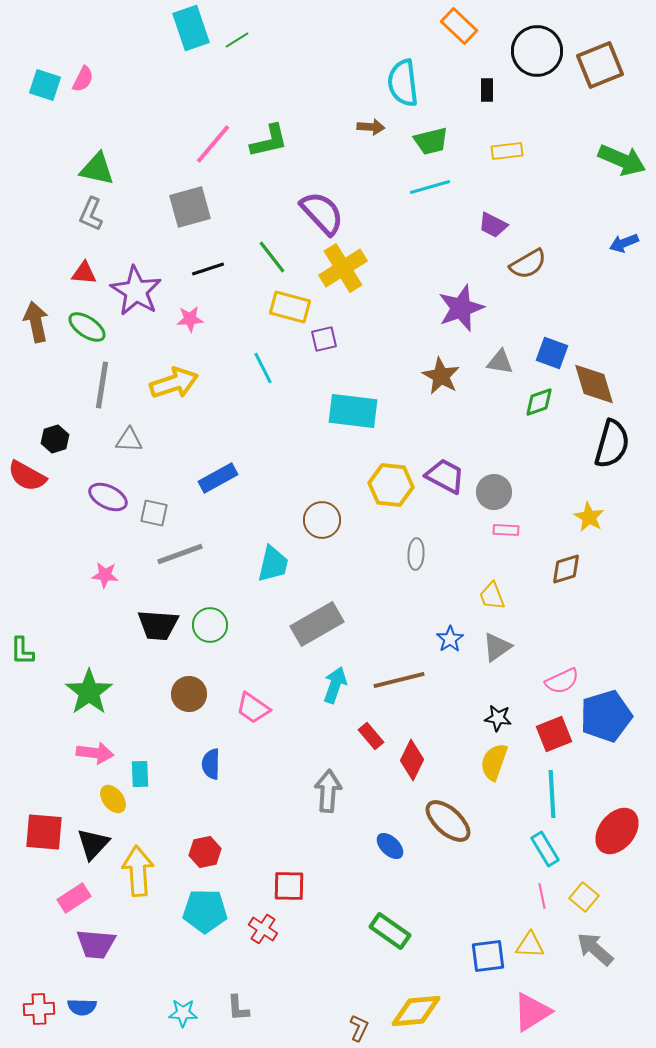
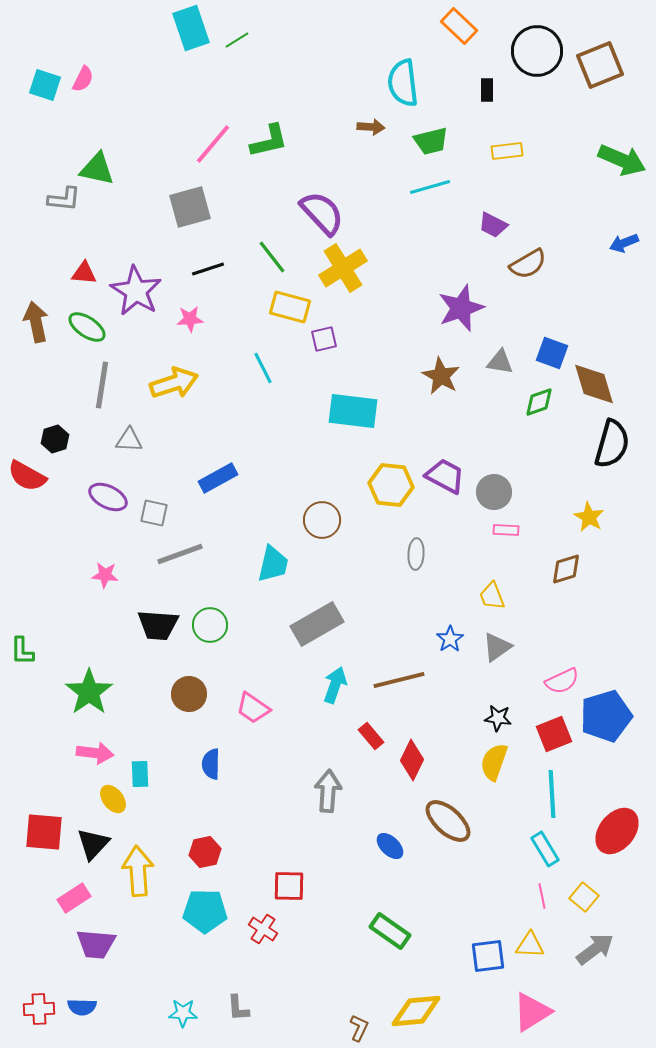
gray L-shape at (91, 214): moved 27 px left, 15 px up; rotated 108 degrees counterclockwise
gray arrow at (595, 949): rotated 102 degrees clockwise
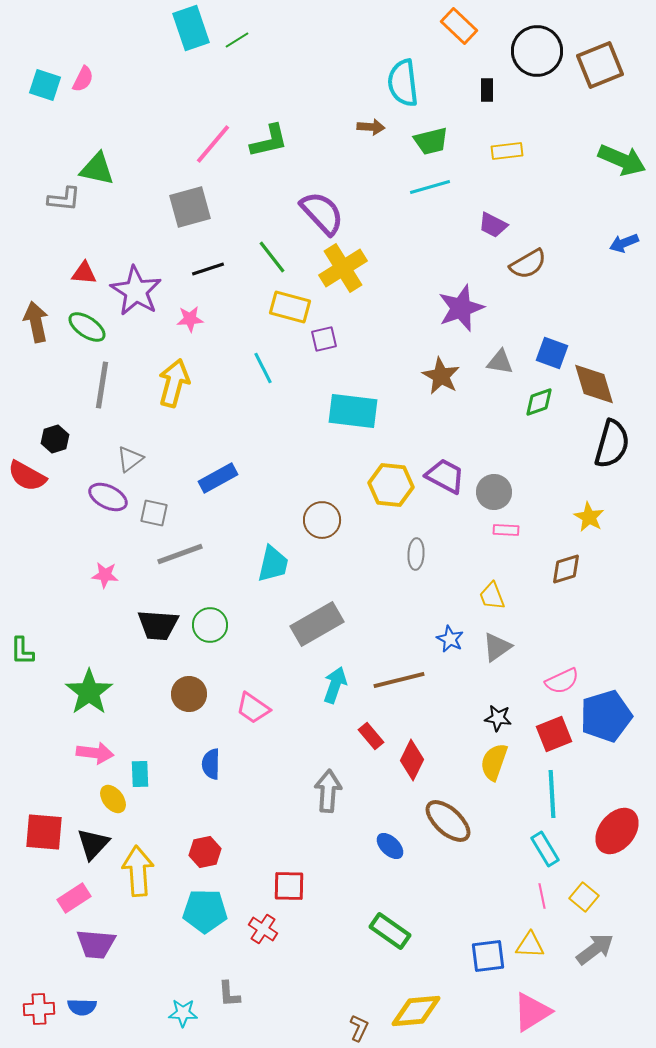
yellow arrow at (174, 383): rotated 57 degrees counterclockwise
gray triangle at (129, 440): moved 1 px right, 19 px down; rotated 40 degrees counterclockwise
blue star at (450, 639): rotated 12 degrees counterclockwise
gray L-shape at (238, 1008): moved 9 px left, 14 px up
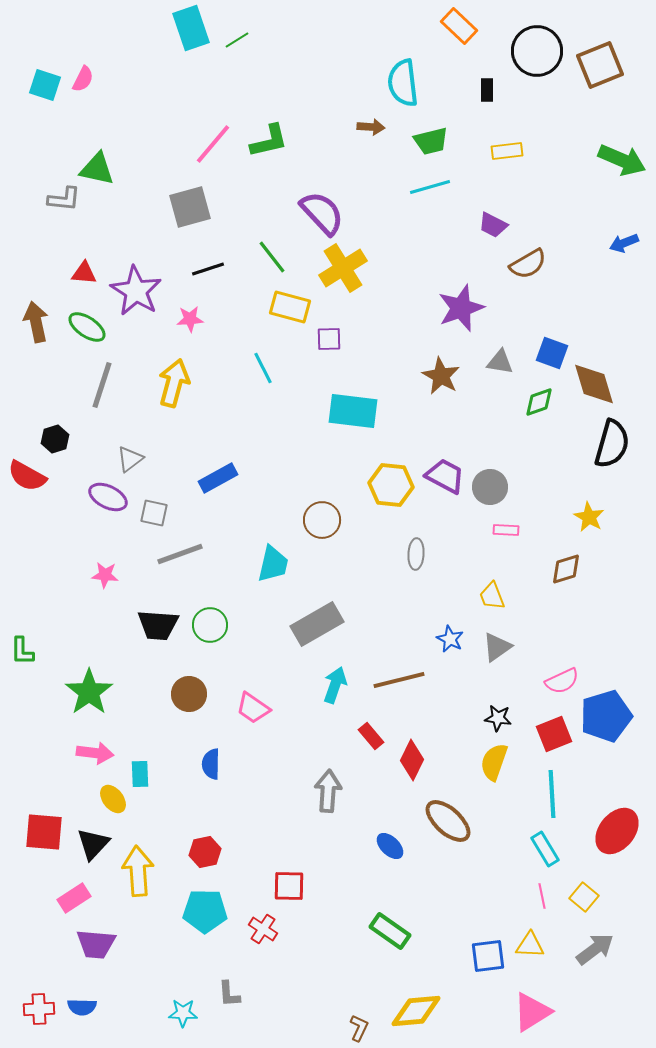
purple square at (324, 339): moved 5 px right; rotated 12 degrees clockwise
gray line at (102, 385): rotated 9 degrees clockwise
gray circle at (494, 492): moved 4 px left, 5 px up
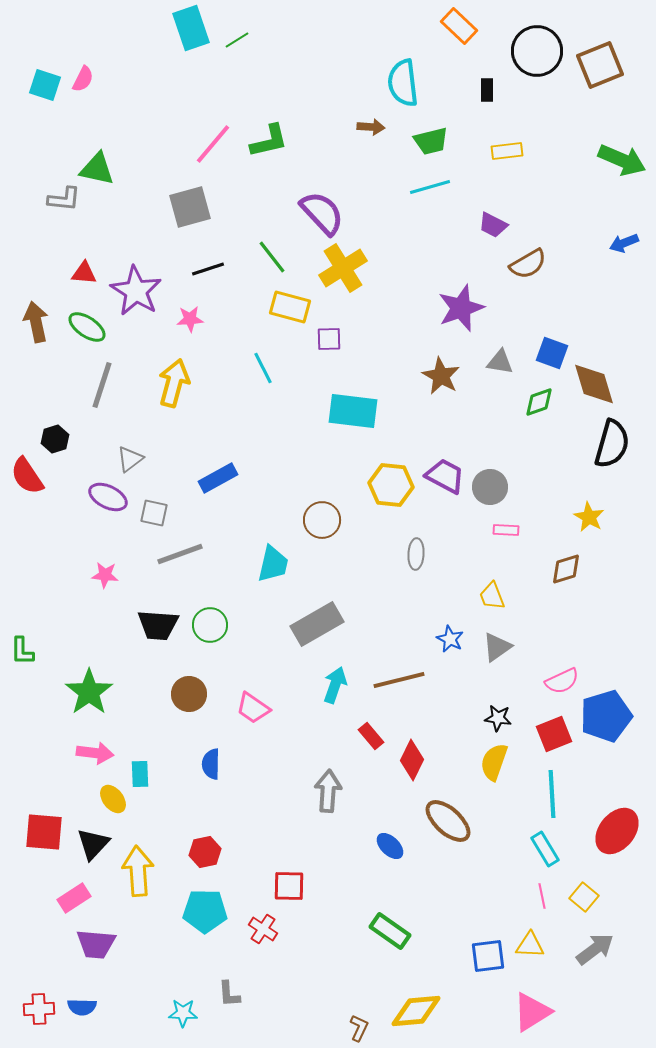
red semicircle at (27, 476): rotated 27 degrees clockwise
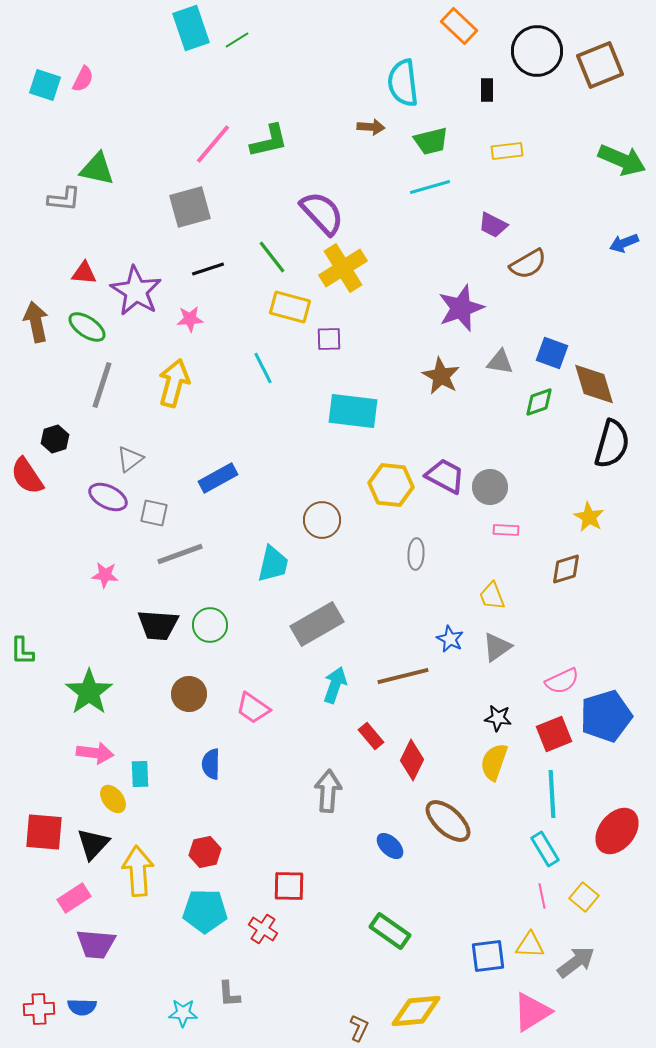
brown line at (399, 680): moved 4 px right, 4 px up
gray arrow at (595, 949): moved 19 px left, 13 px down
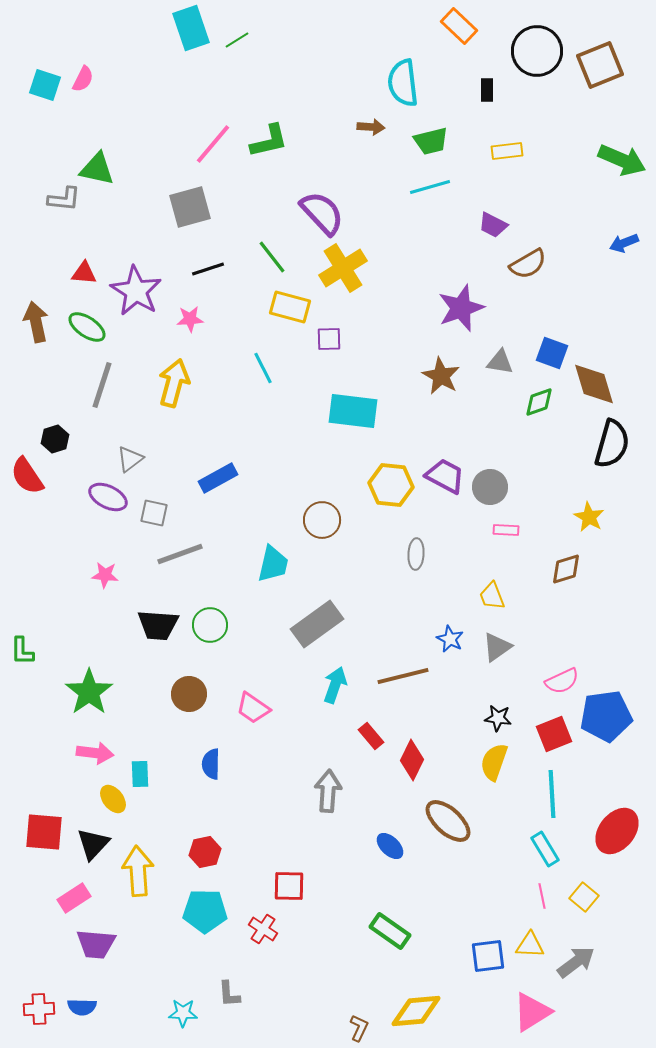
gray rectangle at (317, 624): rotated 6 degrees counterclockwise
blue pentagon at (606, 716): rotated 9 degrees clockwise
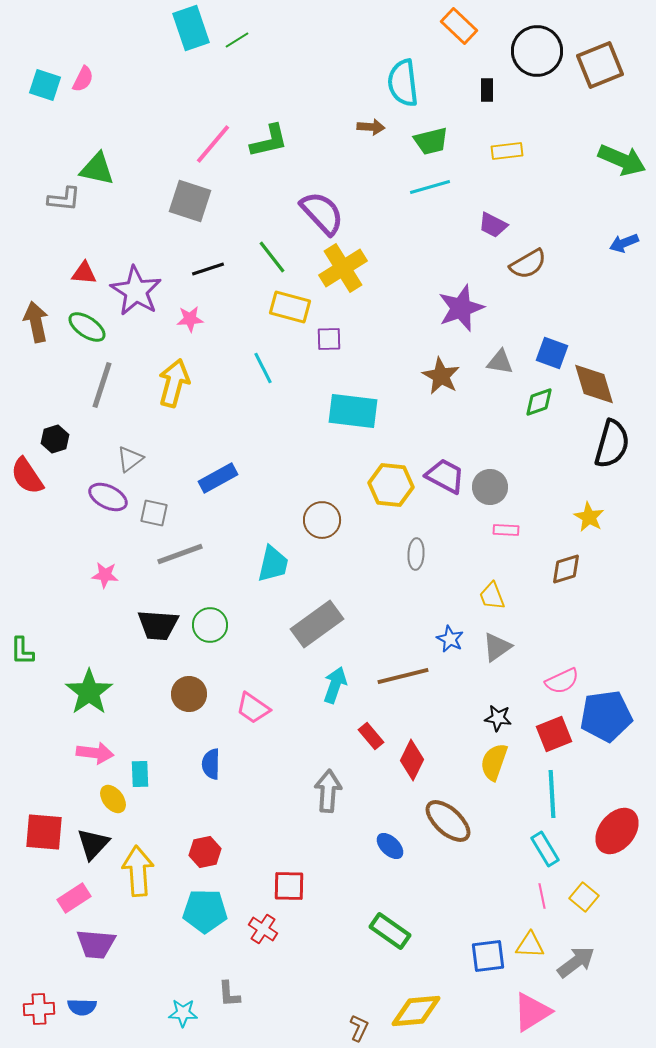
gray square at (190, 207): moved 6 px up; rotated 33 degrees clockwise
